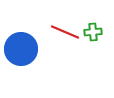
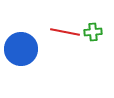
red line: rotated 12 degrees counterclockwise
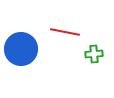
green cross: moved 1 px right, 22 px down
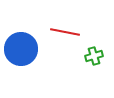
green cross: moved 2 px down; rotated 12 degrees counterclockwise
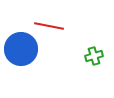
red line: moved 16 px left, 6 px up
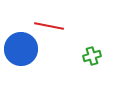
green cross: moved 2 px left
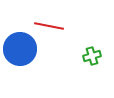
blue circle: moved 1 px left
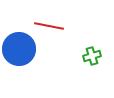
blue circle: moved 1 px left
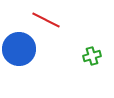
red line: moved 3 px left, 6 px up; rotated 16 degrees clockwise
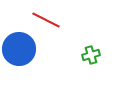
green cross: moved 1 px left, 1 px up
